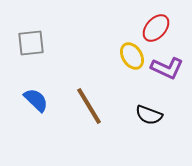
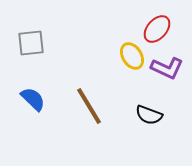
red ellipse: moved 1 px right, 1 px down
blue semicircle: moved 3 px left, 1 px up
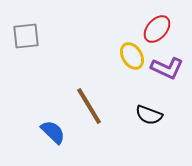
gray square: moved 5 px left, 7 px up
blue semicircle: moved 20 px right, 33 px down
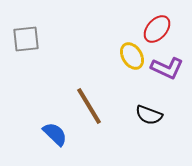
gray square: moved 3 px down
blue semicircle: moved 2 px right, 2 px down
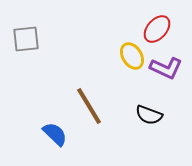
purple L-shape: moved 1 px left
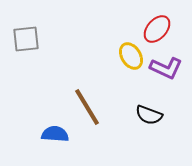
yellow ellipse: moved 1 px left
brown line: moved 2 px left, 1 px down
blue semicircle: rotated 40 degrees counterclockwise
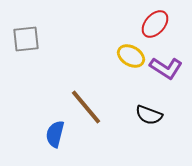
red ellipse: moved 2 px left, 5 px up
yellow ellipse: rotated 28 degrees counterclockwise
purple L-shape: rotated 8 degrees clockwise
brown line: moved 1 px left; rotated 9 degrees counterclockwise
blue semicircle: rotated 80 degrees counterclockwise
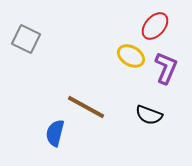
red ellipse: moved 2 px down
gray square: rotated 32 degrees clockwise
purple L-shape: rotated 100 degrees counterclockwise
brown line: rotated 21 degrees counterclockwise
blue semicircle: moved 1 px up
